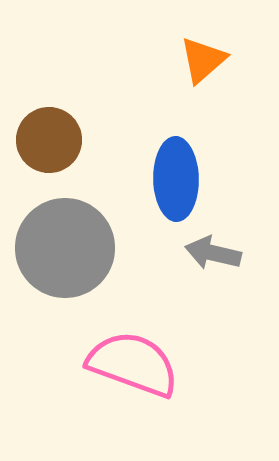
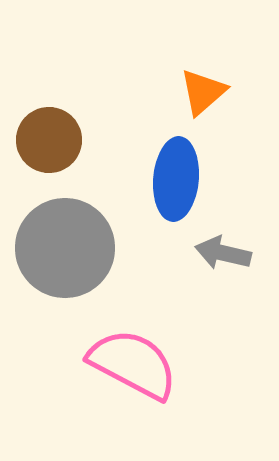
orange triangle: moved 32 px down
blue ellipse: rotated 6 degrees clockwise
gray arrow: moved 10 px right
pink semicircle: rotated 8 degrees clockwise
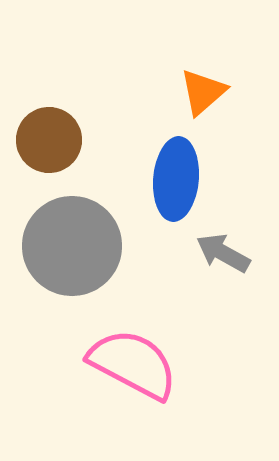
gray circle: moved 7 px right, 2 px up
gray arrow: rotated 16 degrees clockwise
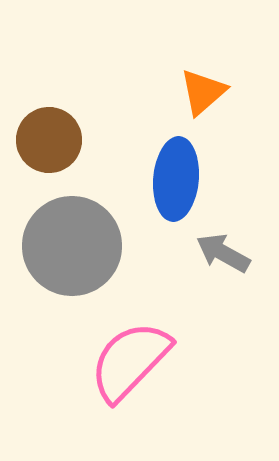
pink semicircle: moved 3 px left, 3 px up; rotated 74 degrees counterclockwise
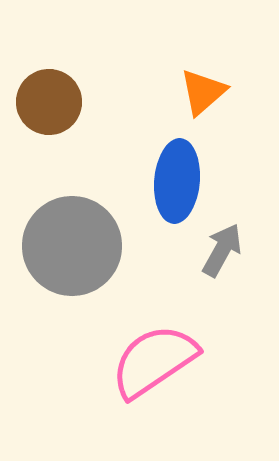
brown circle: moved 38 px up
blue ellipse: moved 1 px right, 2 px down
gray arrow: moved 1 px left, 3 px up; rotated 90 degrees clockwise
pink semicircle: moved 24 px right; rotated 12 degrees clockwise
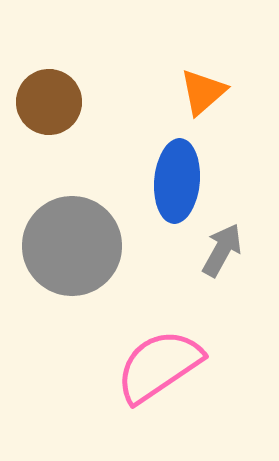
pink semicircle: moved 5 px right, 5 px down
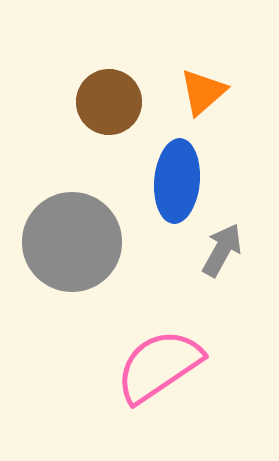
brown circle: moved 60 px right
gray circle: moved 4 px up
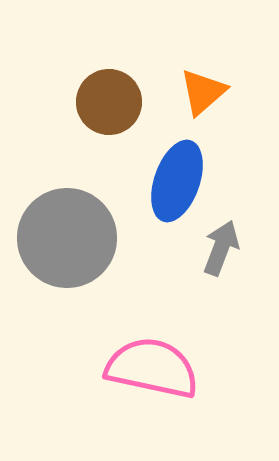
blue ellipse: rotated 14 degrees clockwise
gray circle: moved 5 px left, 4 px up
gray arrow: moved 1 px left, 2 px up; rotated 8 degrees counterclockwise
pink semicircle: moved 7 px left, 2 px down; rotated 46 degrees clockwise
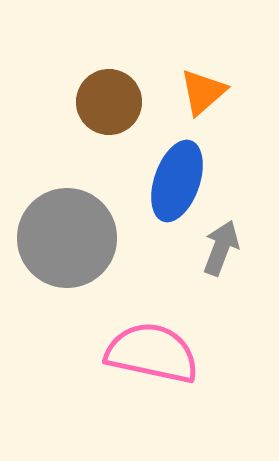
pink semicircle: moved 15 px up
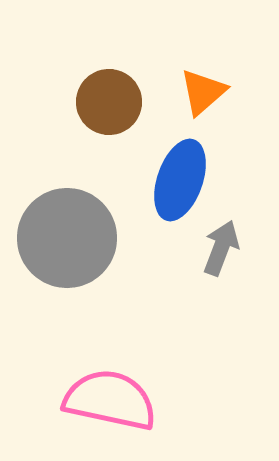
blue ellipse: moved 3 px right, 1 px up
pink semicircle: moved 42 px left, 47 px down
